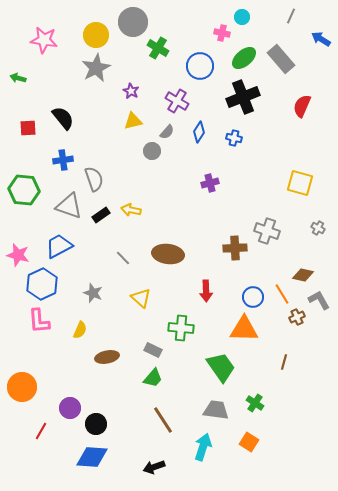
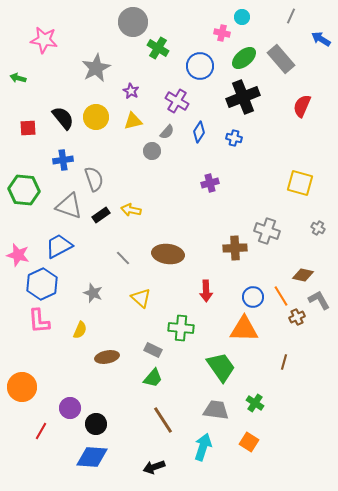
yellow circle at (96, 35): moved 82 px down
orange line at (282, 294): moved 1 px left, 2 px down
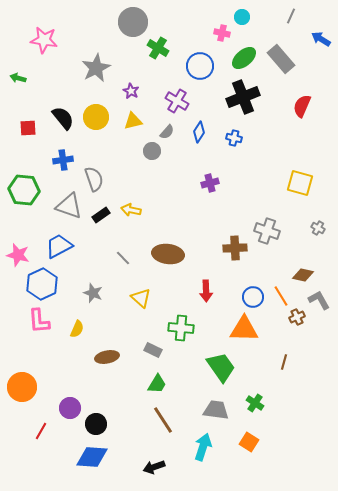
yellow semicircle at (80, 330): moved 3 px left, 1 px up
green trapezoid at (153, 378): moved 4 px right, 6 px down; rotated 10 degrees counterclockwise
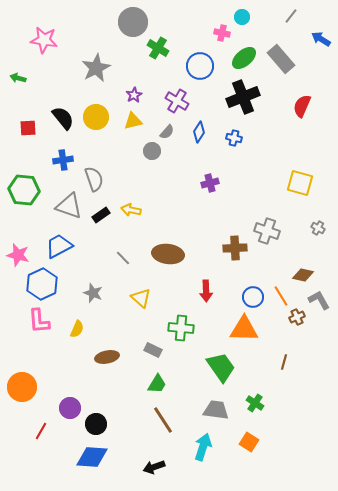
gray line at (291, 16): rotated 14 degrees clockwise
purple star at (131, 91): moved 3 px right, 4 px down; rotated 14 degrees clockwise
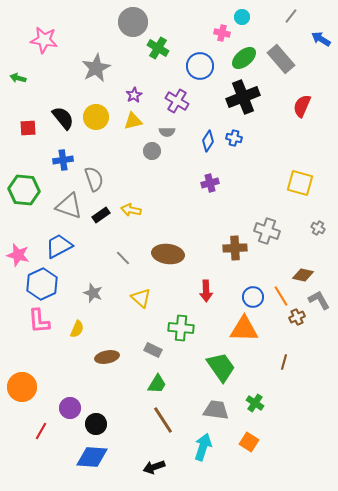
gray semicircle at (167, 132): rotated 49 degrees clockwise
blue diamond at (199, 132): moved 9 px right, 9 px down
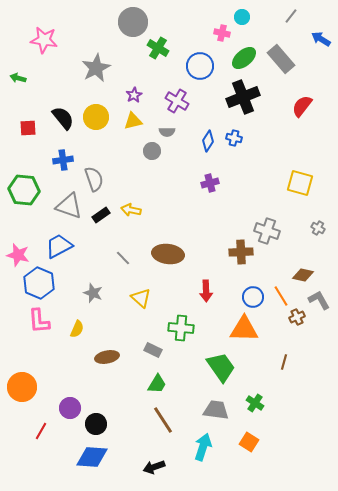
red semicircle at (302, 106): rotated 15 degrees clockwise
brown cross at (235, 248): moved 6 px right, 4 px down
blue hexagon at (42, 284): moved 3 px left, 1 px up; rotated 12 degrees counterclockwise
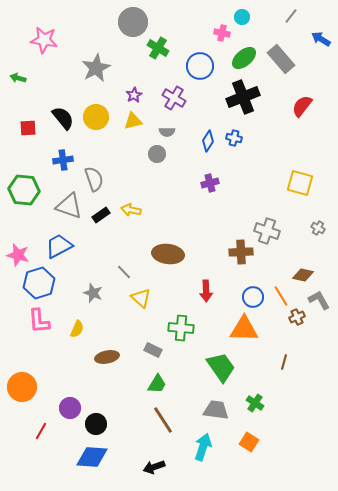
purple cross at (177, 101): moved 3 px left, 3 px up
gray circle at (152, 151): moved 5 px right, 3 px down
gray line at (123, 258): moved 1 px right, 14 px down
blue hexagon at (39, 283): rotated 20 degrees clockwise
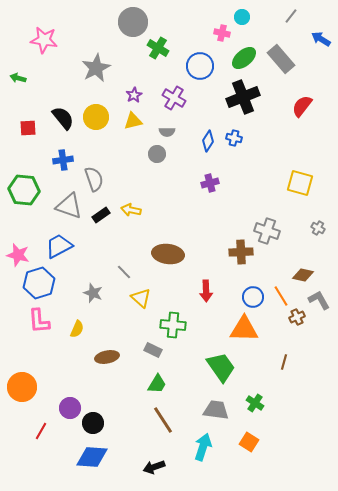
green cross at (181, 328): moved 8 px left, 3 px up
black circle at (96, 424): moved 3 px left, 1 px up
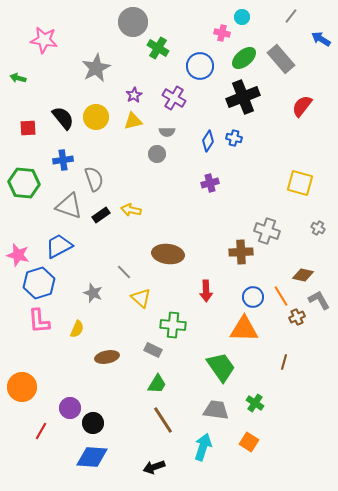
green hexagon at (24, 190): moved 7 px up
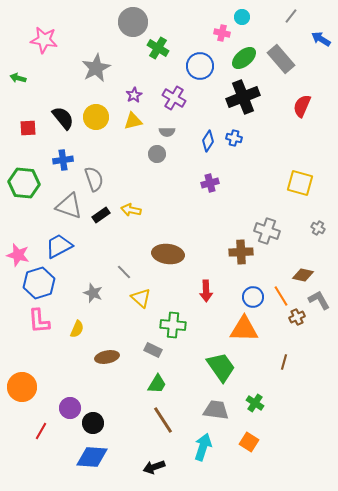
red semicircle at (302, 106): rotated 15 degrees counterclockwise
